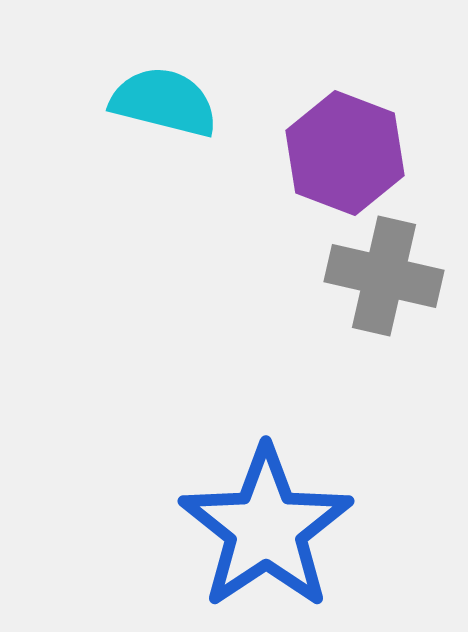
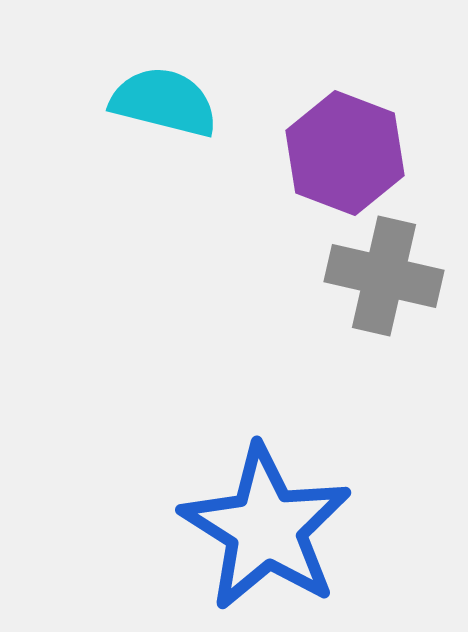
blue star: rotated 6 degrees counterclockwise
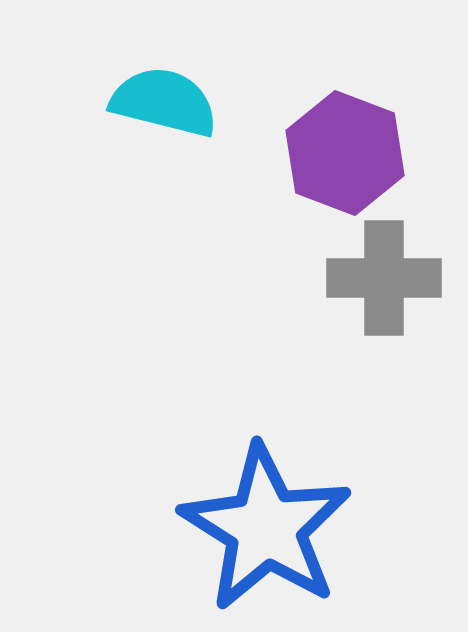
gray cross: moved 2 px down; rotated 13 degrees counterclockwise
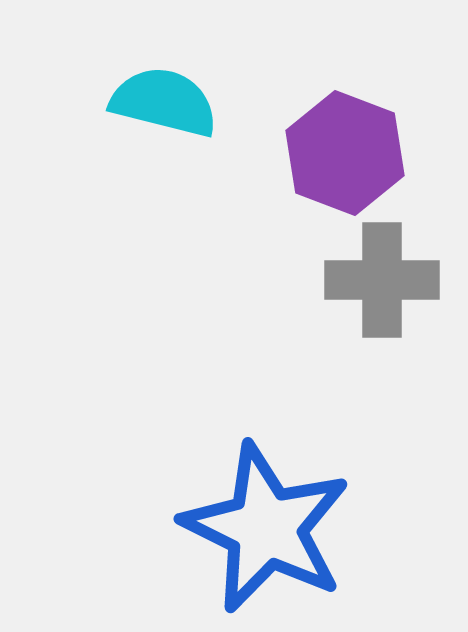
gray cross: moved 2 px left, 2 px down
blue star: rotated 6 degrees counterclockwise
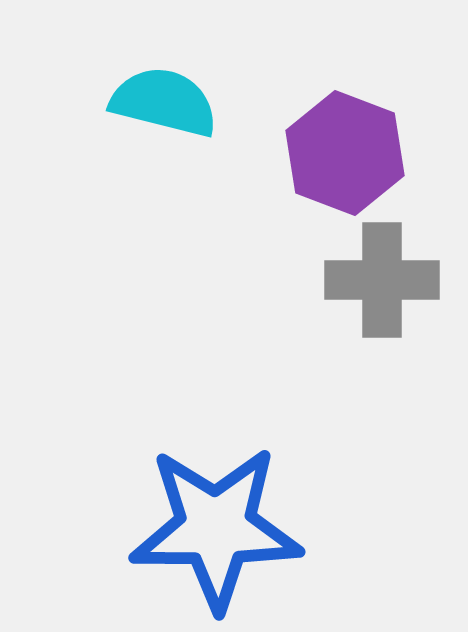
blue star: moved 50 px left; rotated 26 degrees counterclockwise
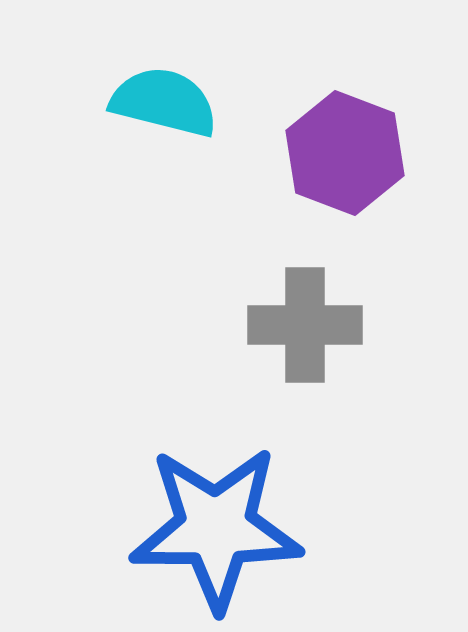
gray cross: moved 77 px left, 45 px down
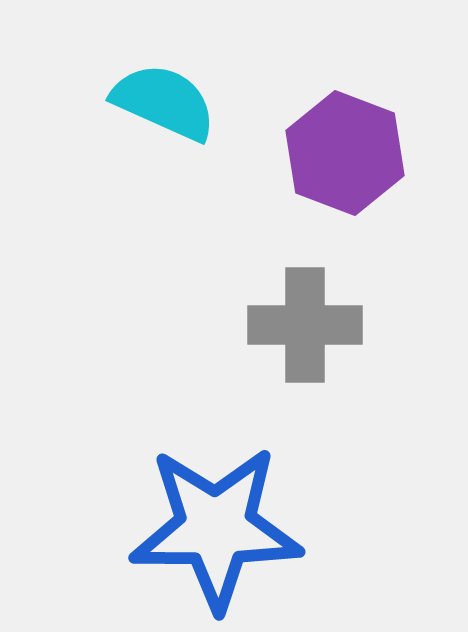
cyan semicircle: rotated 10 degrees clockwise
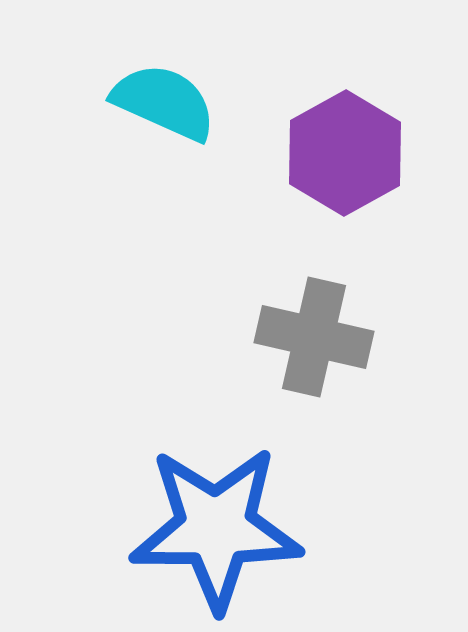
purple hexagon: rotated 10 degrees clockwise
gray cross: moved 9 px right, 12 px down; rotated 13 degrees clockwise
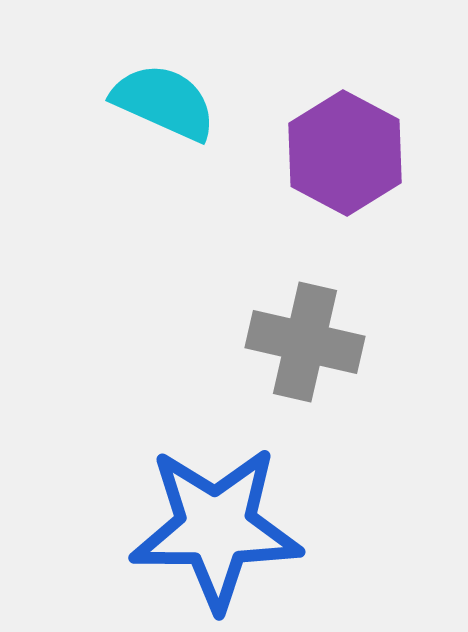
purple hexagon: rotated 3 degrees counterclockwise
gray cross: moved 9 px left, 5 px down
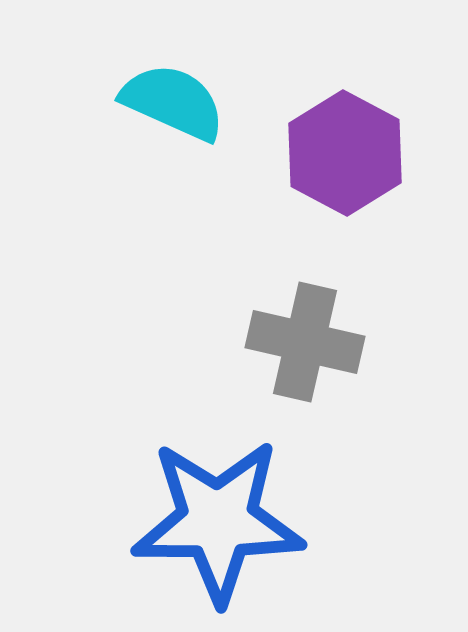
cyan semicircle: moved 9 px right
blue star: moved 2 px right, 7 px up
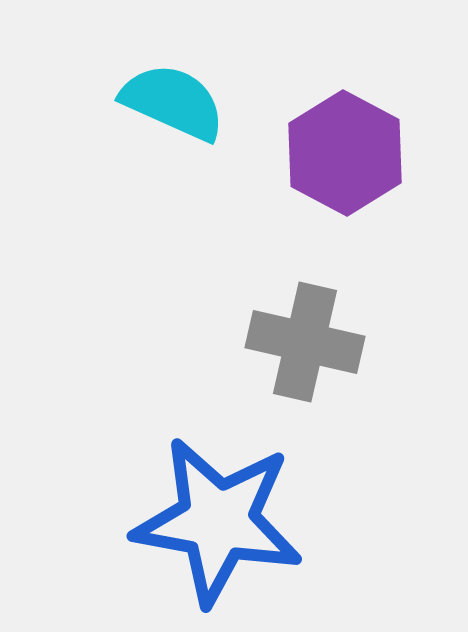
blue star: rotated 10 degrees clockwise
